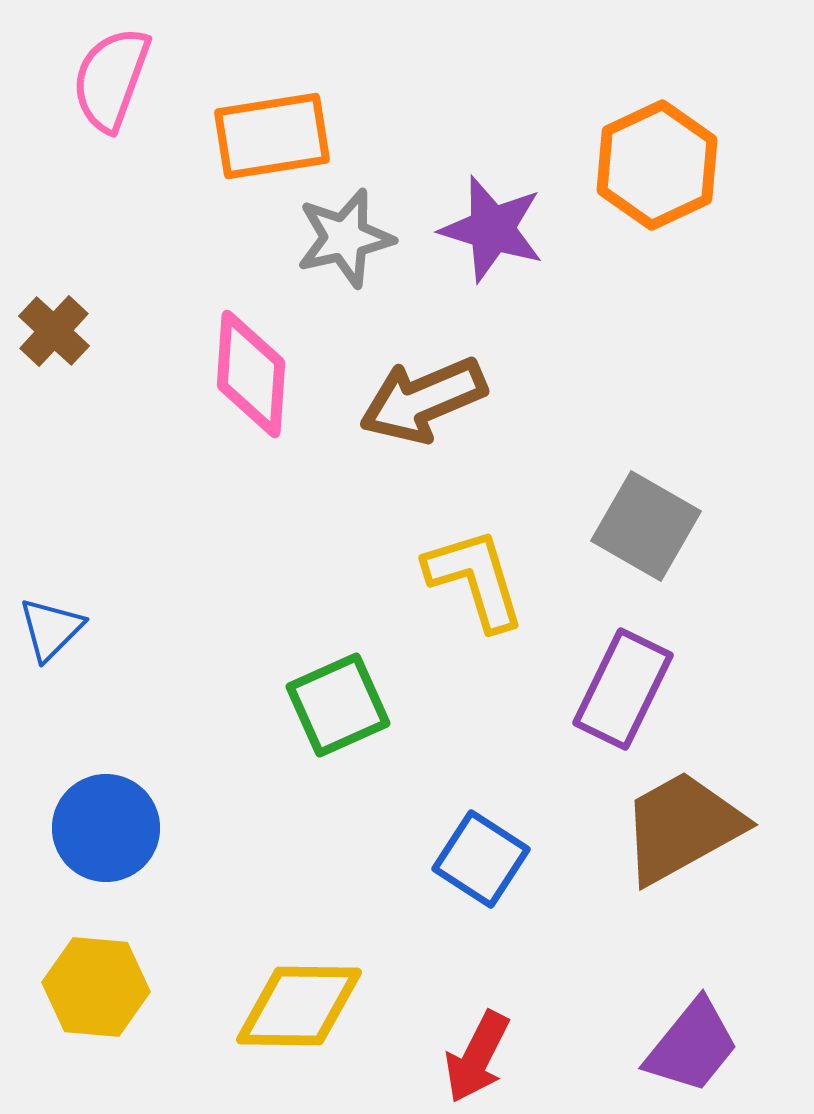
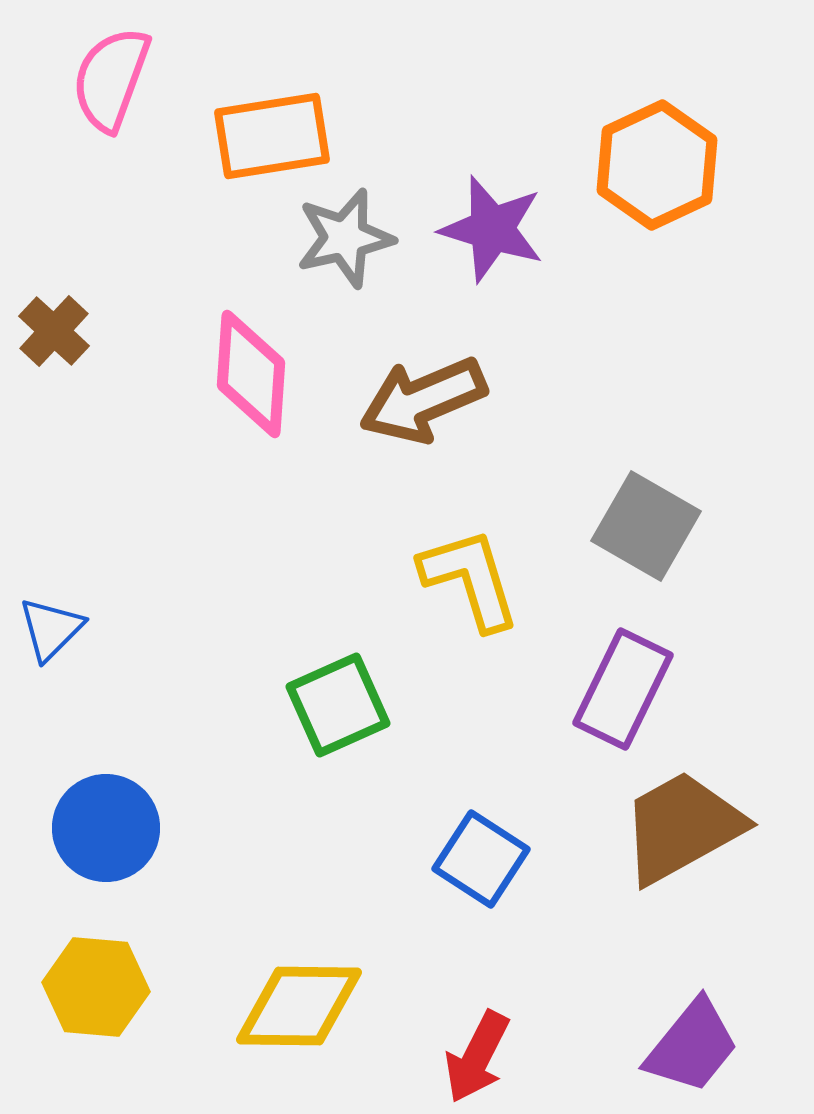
yellow L-shape: moved 5 px left
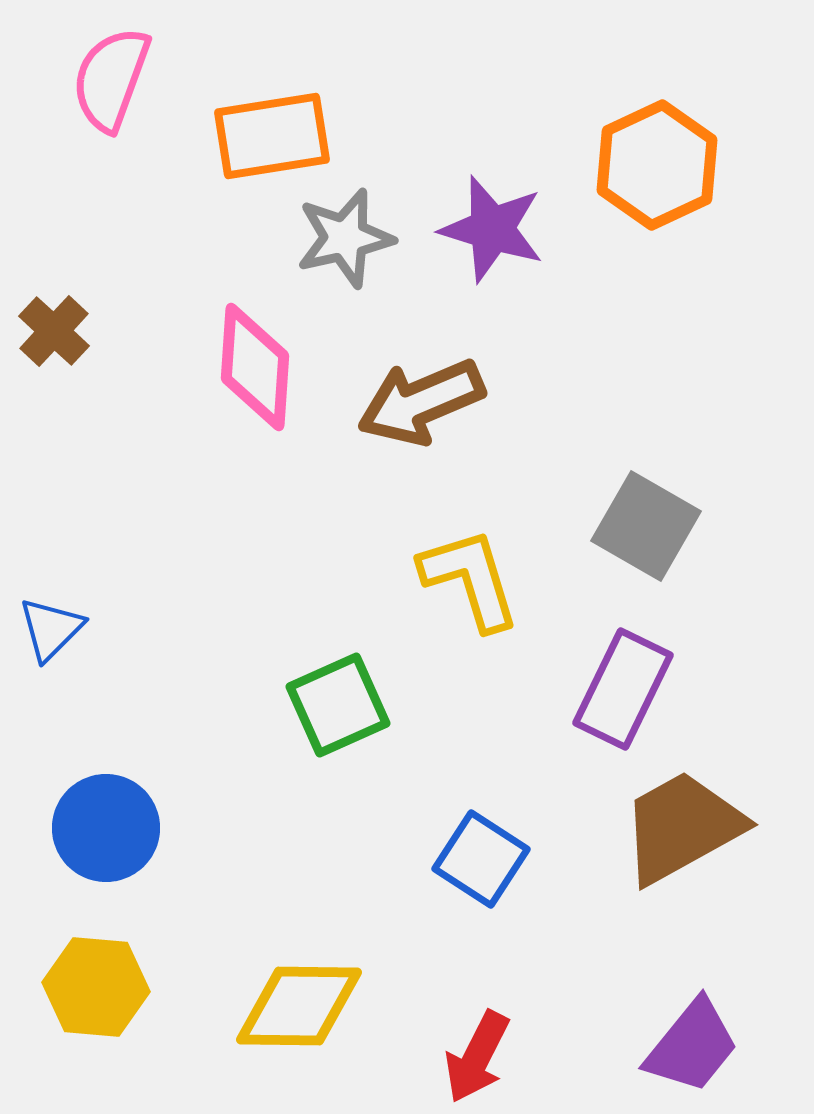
pink diamond: moved 4 px right, 7 px up
brown arrow: moved 2 px left, 2 px down
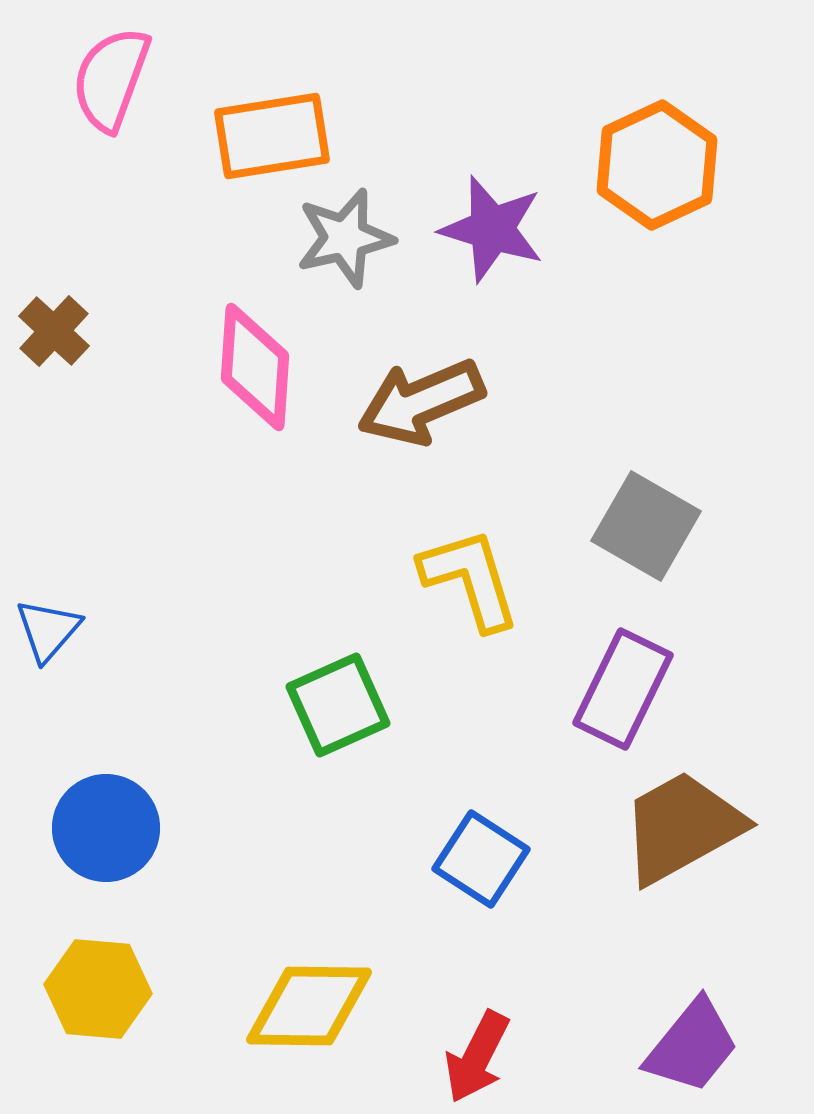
blue triangle: moved 3 px left, 1 px down; rotated 4 degrees counterclockwise
yellow hexagon: moved 2 px right, 2 px down
yellow diamond: moved 10 px right
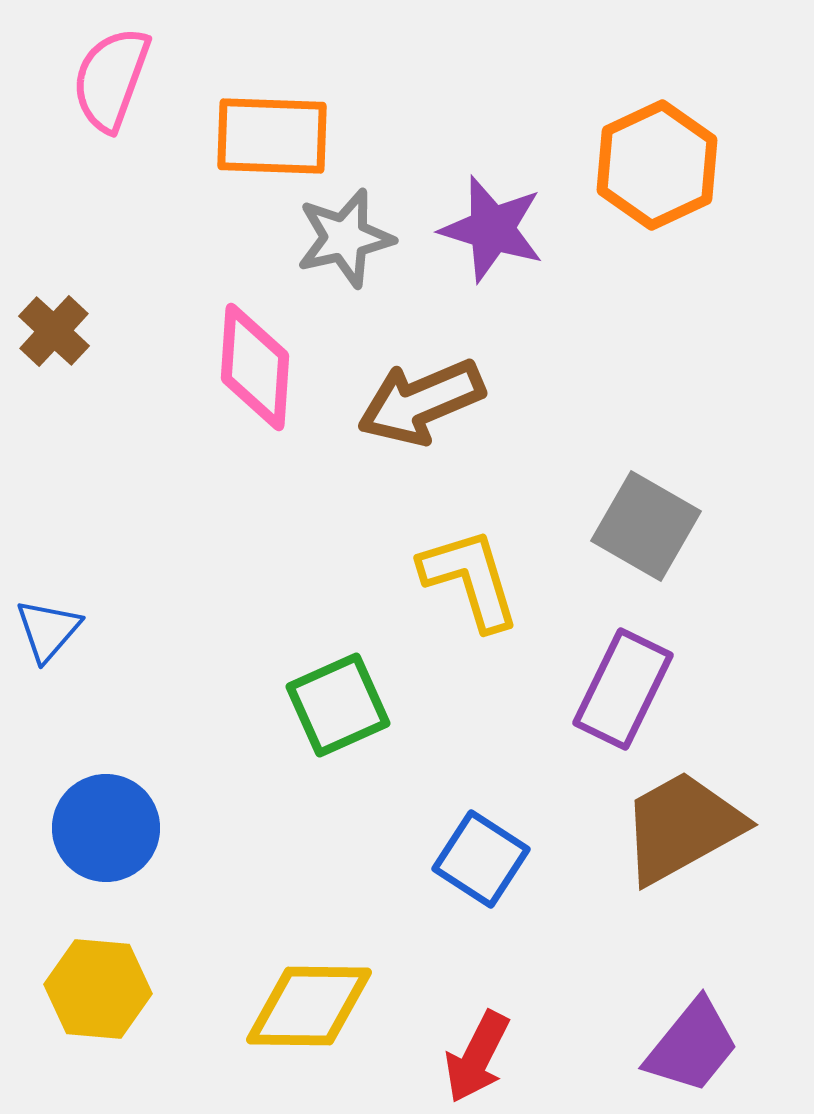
orange rectangle: rotated 11 degrees clockwise
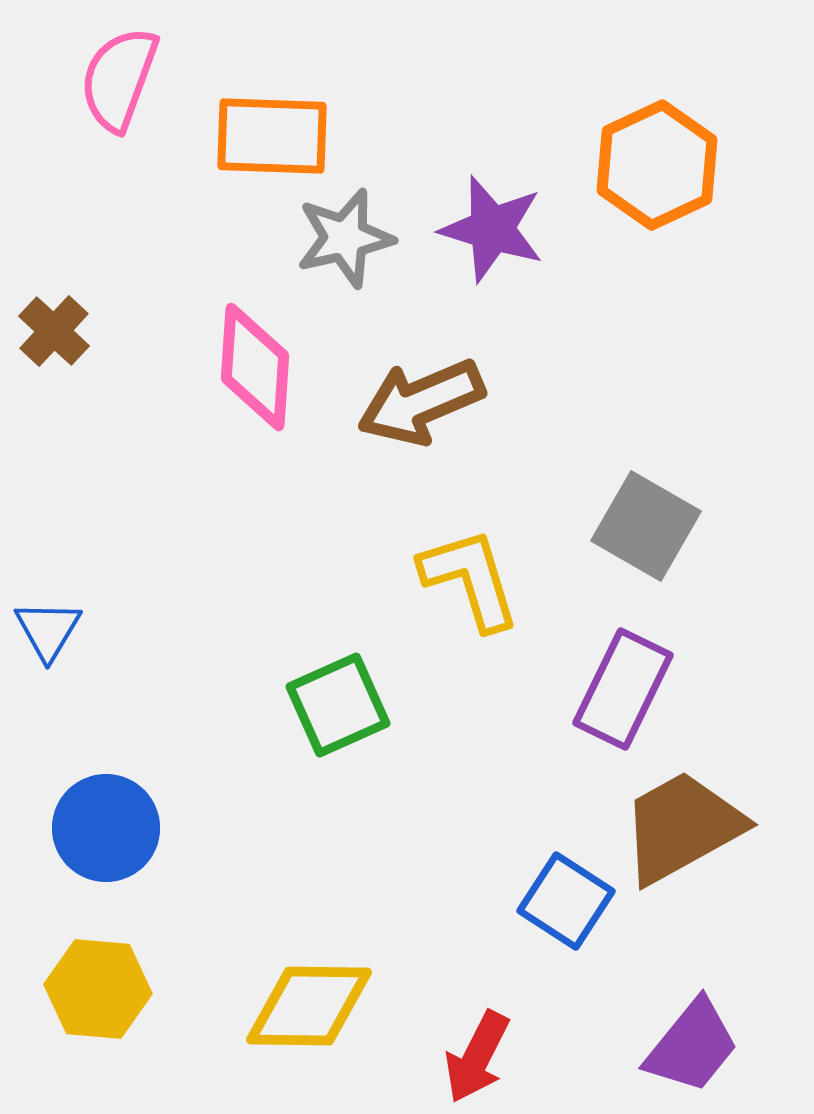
pink semicircle: moved 8 px right
blue triangle: rotated 10 degrees counterclockwise
blue square: moved 85 px right, 42 px down
